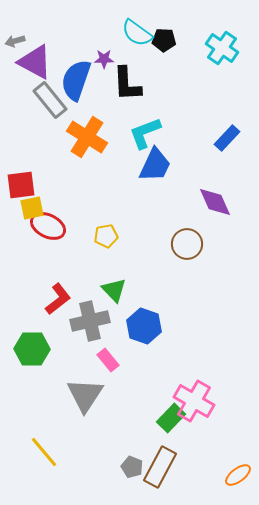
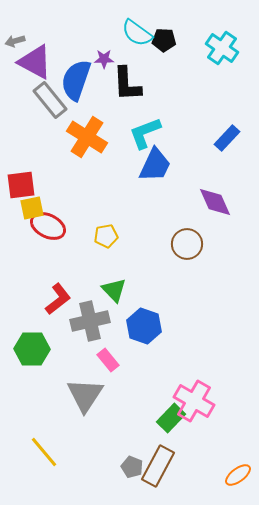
brown rectangle: moved 2 px left, 1 px up
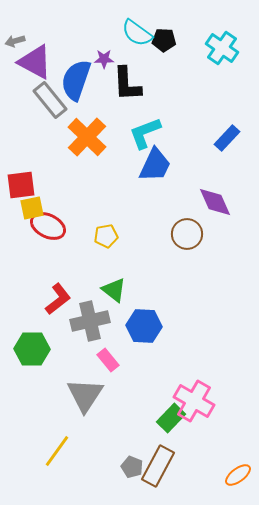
orange cross: rotated 12 degrees clockwise
brown circle: moved 10 px up
green triangle: rotated 8 degrees counterclockwise
blue hexagon: rotated 16 degrees counterclockwise
yellow line: moved 13 px right, 1 px up; rotated 76 degrees clockwise
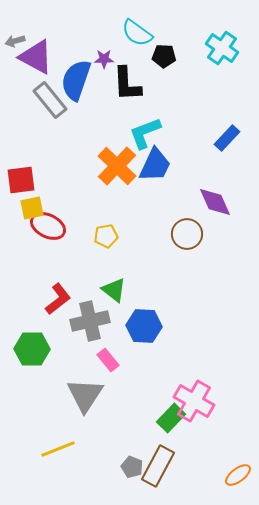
black pentagon: moved 16 px down
purple triangle: moved 1 px right, 5 px up
orange cross: moved 30 px right, 29 px down
red square: moved 5 px up
yellow line: moved 1 px right, 2 px up; rotated 32 degrees clockwise
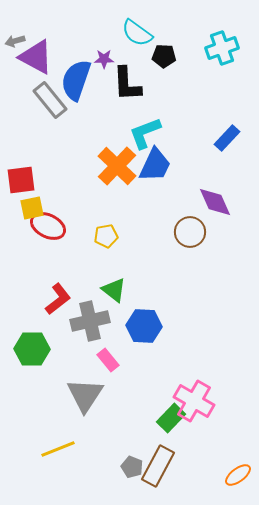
cyan cross: rotated 36 degrees clockwise
brown circle: moved 3 px right, 2 px up
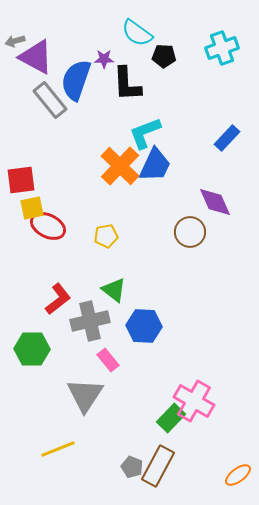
orange cross: moved 3 px right
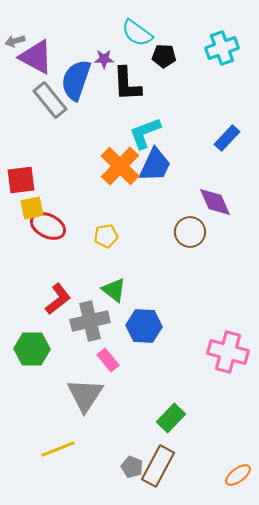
pink cross: moved 34 px right, 49 px up; rotated 15 degrees counterclockwise
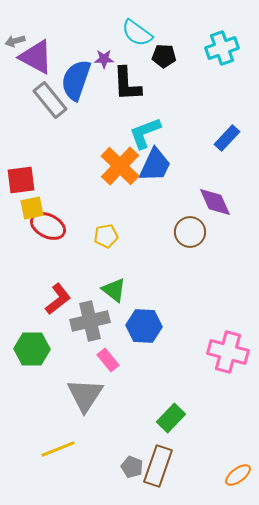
brown rectangle: rotated 9 degrees counterclockwise
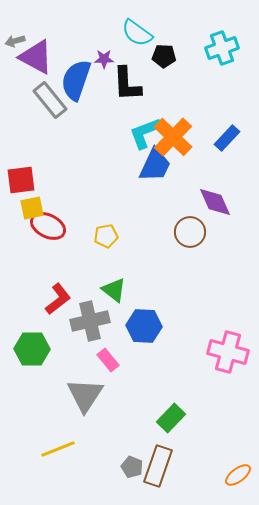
orange cross: moved 53 px right, 29 px up
